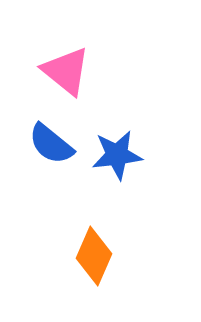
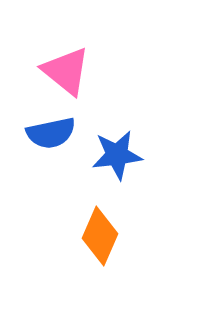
blue semicircle: moved 11 px up; rotated 51 degrees counterclockwise
orange diamond: moved 6 px right, 20 px up
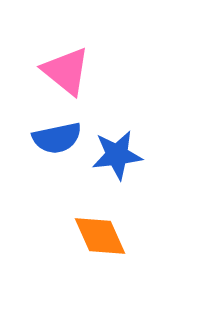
blue semicircle: moved 6 px right, 5 px down
orange diamond: rotated 48 degrees counterclockwise
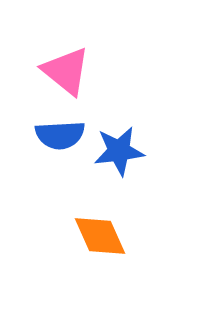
blue semicircle: moved 3 px right, 3 px up; rotated 9 degrees clockwise
blue star: moved 2 px right, 4 px up
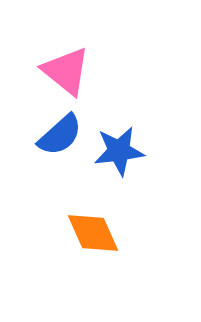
blue semicircle: rotated 39 degrees counterclockwise
orange diamond: moved 7 px left, 3 px up
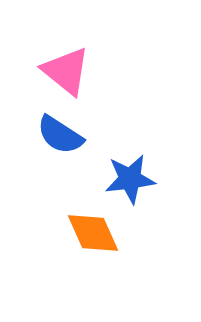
blue semicircle: rotated 75 degrees clockwise
blue star: moved 11 px right, 28 px down
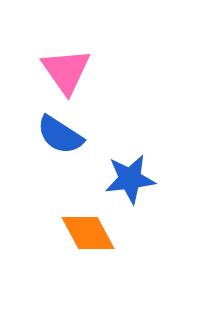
pink triangle: rotated 16 degrees clockwise
orange diamond: moved 5 px left; rotated 4 degrees counterclockwise
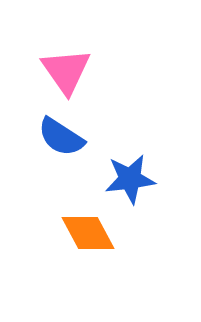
blue semicircle: moved 1 px right, 2 px down
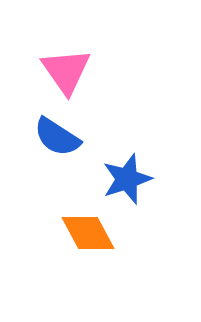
blue semicircle: moved 4 px left
blue star: moved 3 px left; rotated 12 degrees counterclockwise
